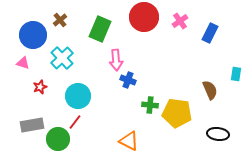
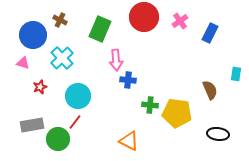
brown cross: rotated 24 degrees counterclockwise
blue cross: rotated 14 degrees counterclockwise
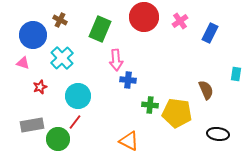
brown semicircle: moved 4 px left
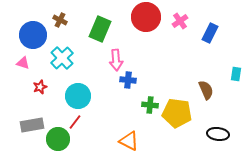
red circle: moved 2 px right
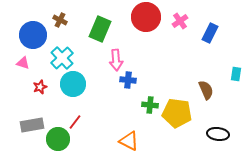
cyan circle: moved 5 px left, 12 px up
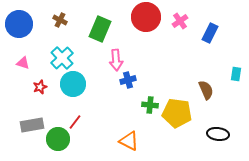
blue circle: moved 14 px left, 11 px up
blue cross: rotated 21 degrees counterclockwise
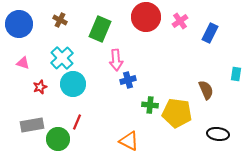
red line: moved 2 px right; rotated 14 degrees counterclockwise
